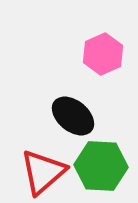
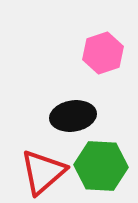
pink hexagon: moved 1 px up; rotated 6 degrees clockwise
black ellipse: rotated 48 degrees counterclockwise
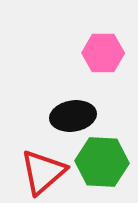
pink hexagon: rotated 18 degrees clockwise
green hexagon: moved 1 px right, 4 px up
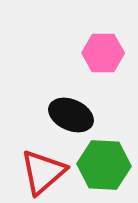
black ellipse: moved 2 px left, 1 px up; rotated 33 degrees clockwise
green hexagon: moved 2 px right, 3 px down
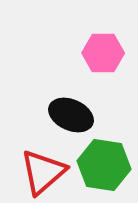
green hexagon: rotated 6 degrees clockwise
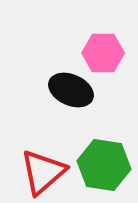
black ellipse: moved 25 px up
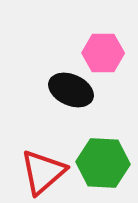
green hexagon: moved 1 px left, 2 px up; rotated 6 degrees counterclockwise
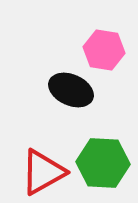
pink hexagon: moved 1 px right, 3 px up; rotated 9 degrees clockwise
red triangle: rotated 12 degrees clockwise
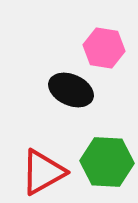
pink hexagon: moved 2 px up
green hexagon: moved 4 px right, 1 px up
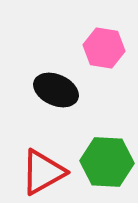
black ellipse: moved 15 px left
